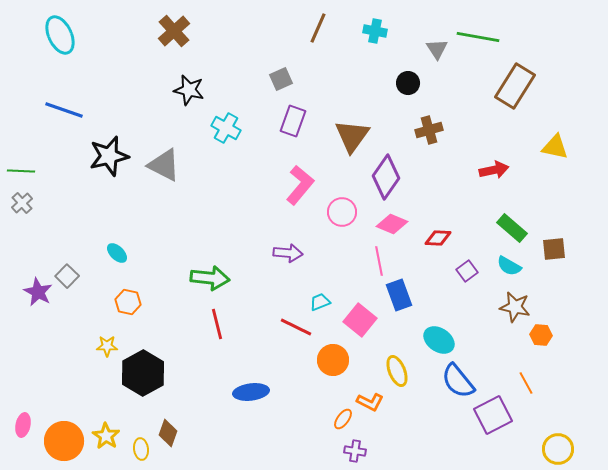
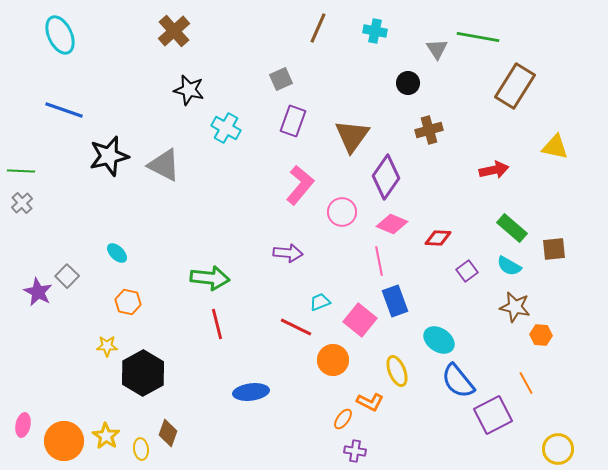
blue rectangle at (399, 295): moved 4 px left, 6 px down
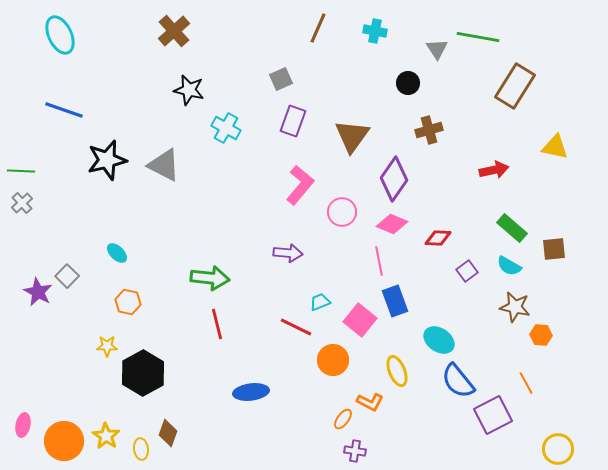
black star at (109, 156): moved 2 px left, 4 px down
purple diamond at (386, 177): moved 8 px right, 2 px down
